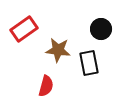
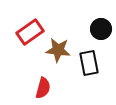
red rectangle: moved 6 px right, 3 px down
red semicircle: moved 3 px left, 2 px down
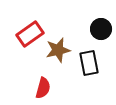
red rectangle: moved 2 px down
brown star: rotated 20 degrees counterclockwise
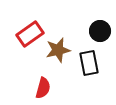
black circle: moved 1 px left, 2 px down
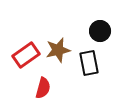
red rectangle: moved 4 px left, 21 px down
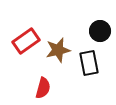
red rectangle: moved 14 px up
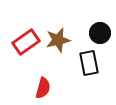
black circle: moved 2 px down
red rectangle: moved 1 px down
brown star: moved 10 px up
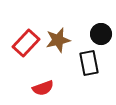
black circle: moved 1 px right, 1 px down
red rectangle: moved 1 px down; rotated 12 degrees counterclockwise
red semicircle: rotated 55 degrees clockwise
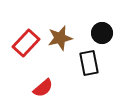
black circle: moved 1 px right, 1 px up
brown star: moved 2 px right, 2 px up
red semicircle: rotated 20 degrees counterclockwise
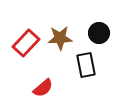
black circle: moved 3 px left
brown star: rotated 10 degrees clockwise
black rectangle: moved 3 px left, 2 px down
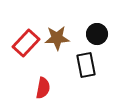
black circle: moved 2 px left, 1 px down
brown star: moved 3 px left
red semicircle: rotated 40 degrees counterclockwise
